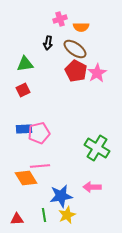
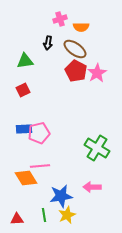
green triangle: moved 3 px up
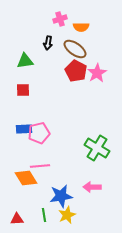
red square: rotated 24 degrees clockwise
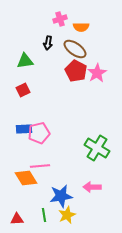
red square: rotated 24 degrees counterclockwise
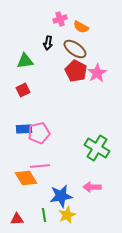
orange semicircle: rotated 28 degrees clockwise
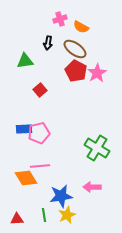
red square: moved 17 px right; rotated 16 degrees counterclockwise
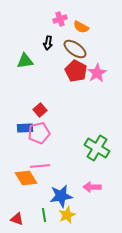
red square: moved 20 px down
blue rectangle: moved 1 px right, 1 px up
red triangle: rotated 24 degrees clockwise
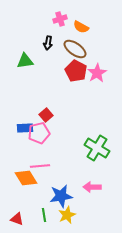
red square: moved 6 px right, 5 px down
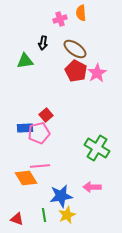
orange semicircle: moved 14 px up; rotated 56 degrees clockwise
black arrow: moved 5 px left
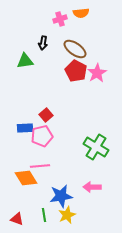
orange semicircle: rotated 91 degrees counterclockwise
pink pentagon: moved 3 px right, 3 px down
green cross: moved 1 px left, 1 px up
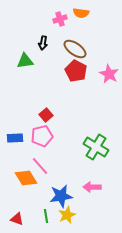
orange semicircle: rotated 14 degrees clockwise
pink star: moved 12 px right, 1 px down; rotated 12 degrees counterclockwise
blue rectangle: moved 10 px left, 10 px down
pink line: rotated 54 degrees clockwise
green line: moved 2 px right, 1 px down
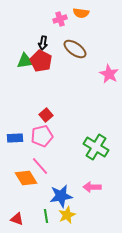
red pentagon: moved 35 px left, 10 px up
